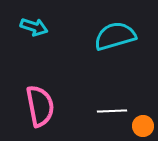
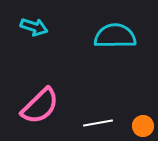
cyan semicircle: rotated 15 degrees clockwise
pink semicircle: rotated 57 degrees clockwise
white line: moved 14 px left, 12 px down; rotated 8 degrees counterclockwise
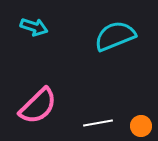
cyan semicircle: rotated 21 degrees counterclockwise
pink semicircle: moved 2 px left
orange circle: moved 2 px left
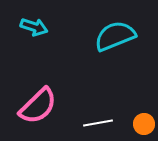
orange circle: moved 3 px right, 2 px up
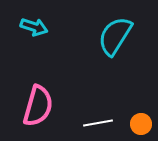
cyan semicircle: rotated 36 degrees counterclockwise
pink semicircle: rotated 30 degrees counterclockwise
orange circle: moved 3 px left
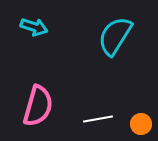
white line: moved 4 px up
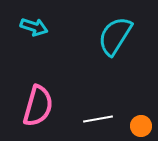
orange circle: moved 2 px down
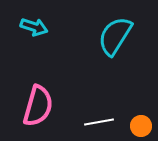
white line: moved 1 px right, 3 px down
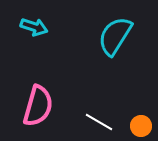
white line: rotated 40 degrees clockwise
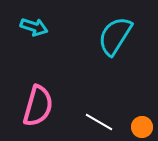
orange circle: moved 1 px right, 1 px down
